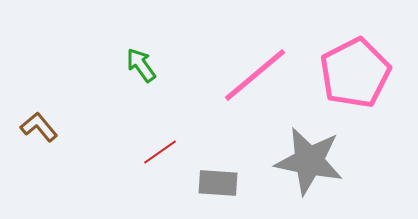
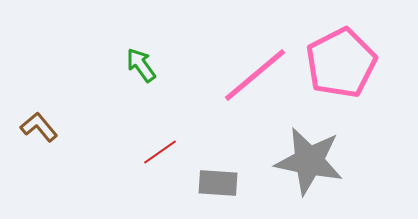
pink pentagon: moved 14 px left, 10 px up
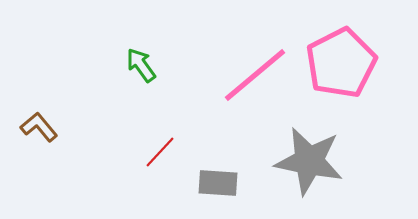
red line: rotated 12 degrees counterclockwise
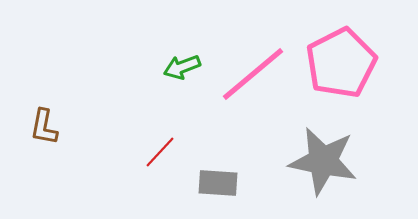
green arrow: moved 41 px right, 2 px down; rotated 75 degrees counterclockwise
pink line: moved 2 px left, 1 px up
brown L-shape: moved 5 px right; rotated 129 degrees counterclockwise
gray star: moved 14 px right
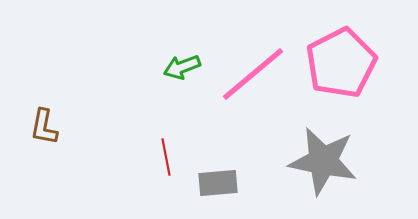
red line: moved 6 px right, 5 px down; rotated 54 degrees counterclockwise
gray rectangle: rotated 9 degrees counterclockwise
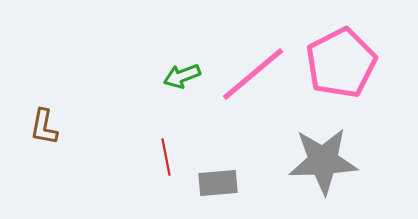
green arrow: moved 9 px down
gray star: rotated 14 degrees counterclockwise
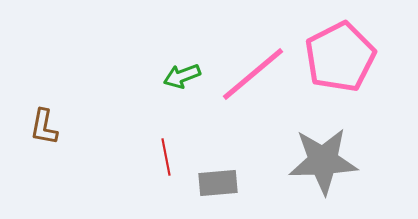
pink pentagon: moved 1 px left, 6 px up
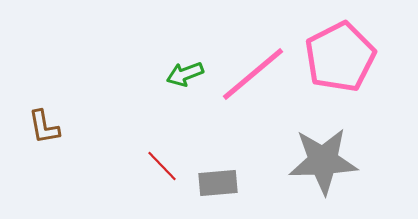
green arrow: moved 3 px right, 2 px up
brown L-shape: rotated 21 degrees counterclockwise
red line: moved 4 px left, 9 px down; rotated 33 degrees counterclockwise
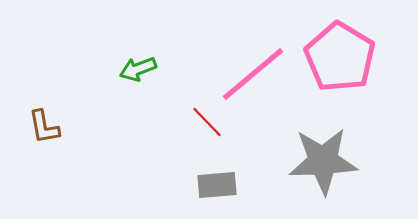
pink pentagon: rotated 14 degrees counterclockwise
green arrow: moved 47 px left, 5 px up
red line: moved 45 px right, 44 px up
gray rectangle: moved 1 px left, 2 px down
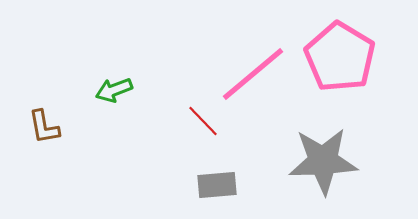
green arrow: moved 24 px left, 21 px down
red line: moved 4 px left, 1 px up
